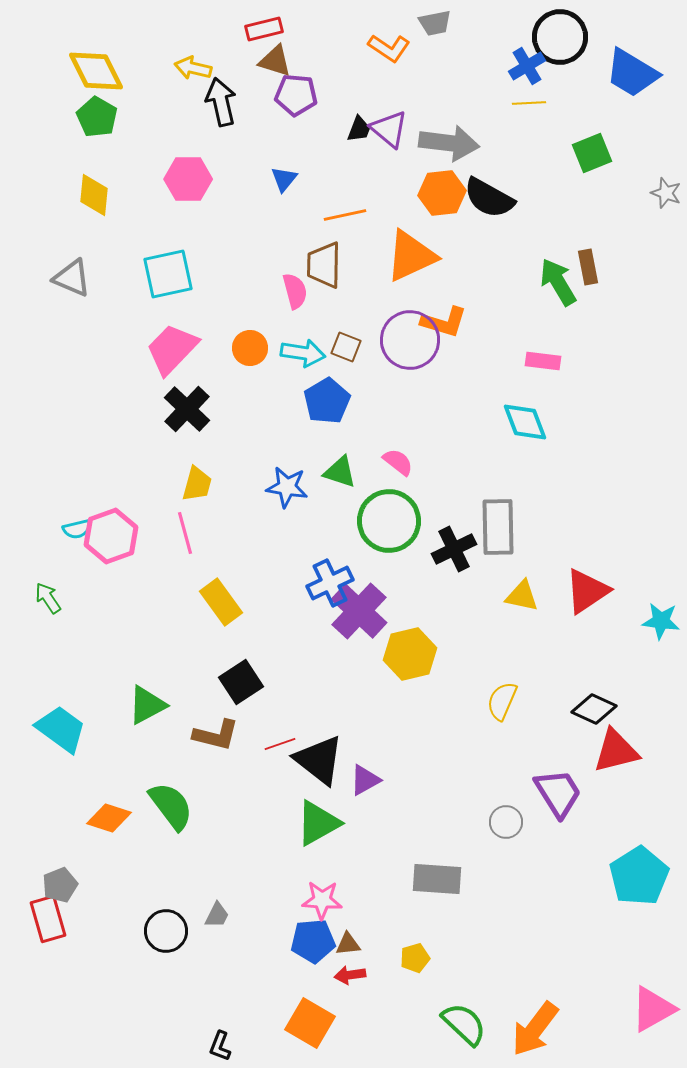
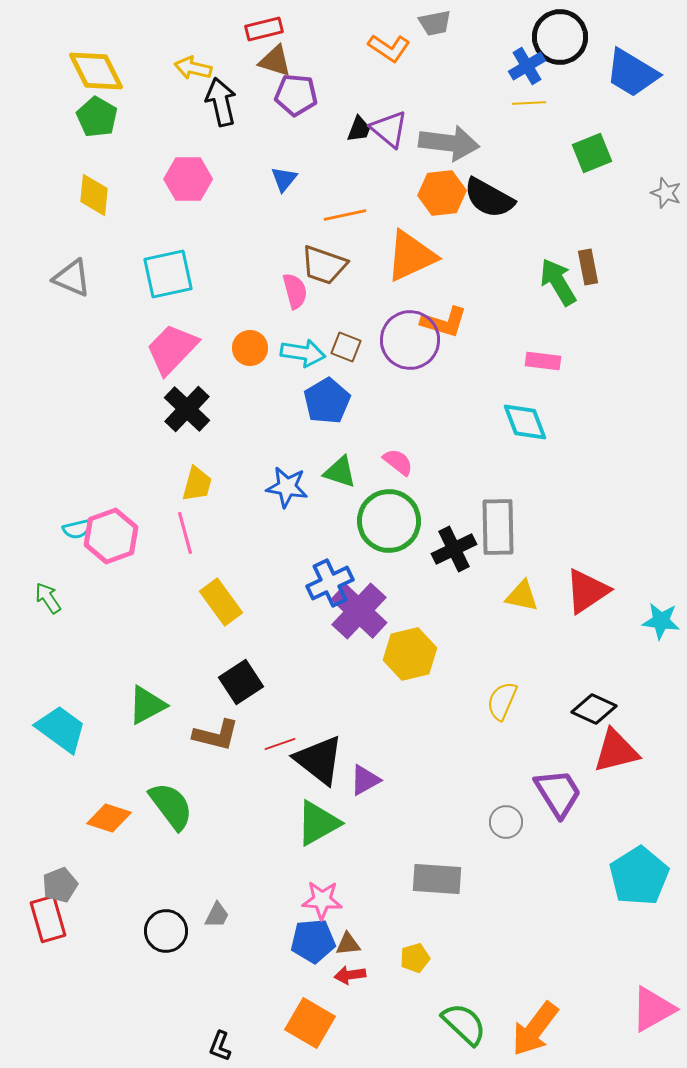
brown trapezoid at (324, 265): rotated 72 degrees counterclockwise
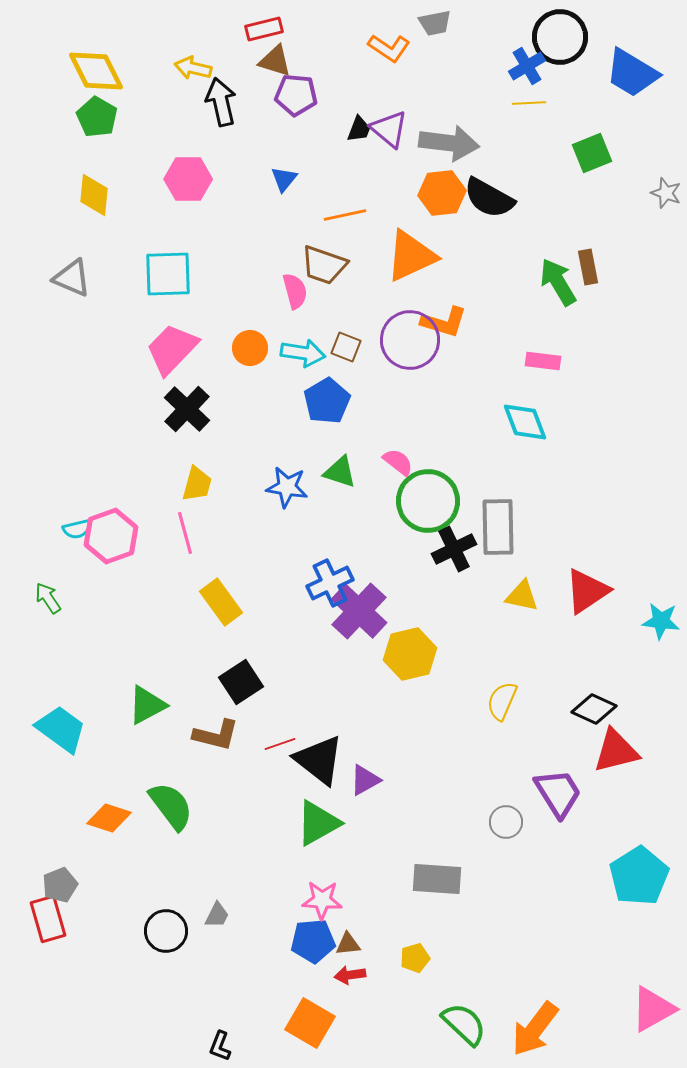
cyan square at (168, 274): rotated 10 degrees clockwise
green circle at (389, 521): moved 39 px right, 20 px up
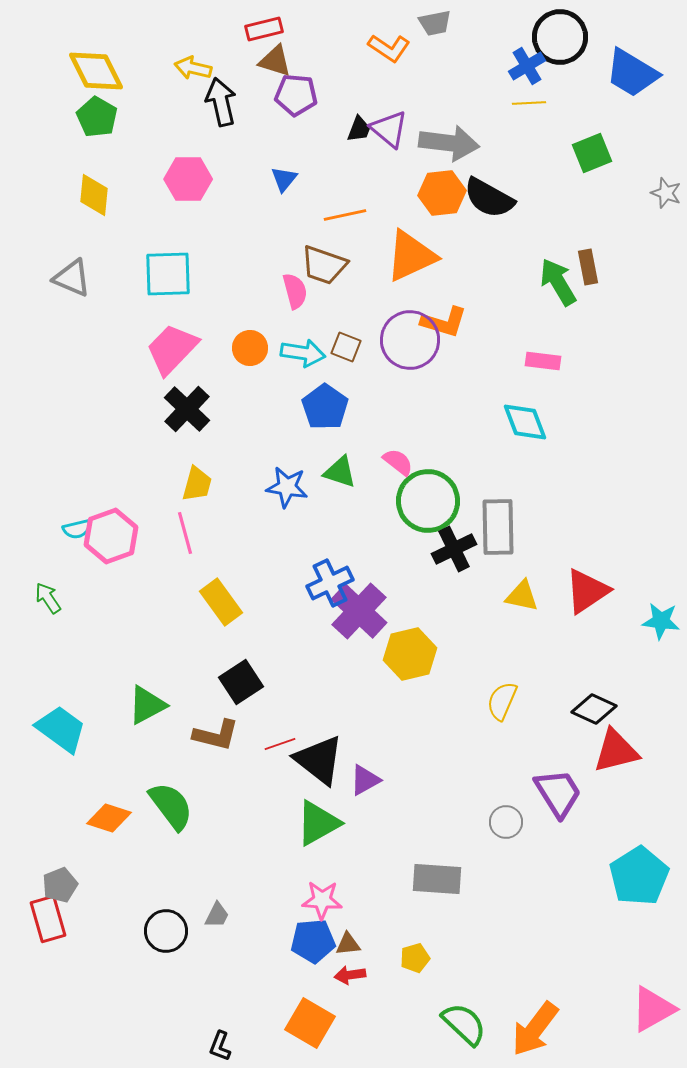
blue pentagon at (327, 401): moved 2 px left, 6 px down; rotated 6 degrees counterclockwise
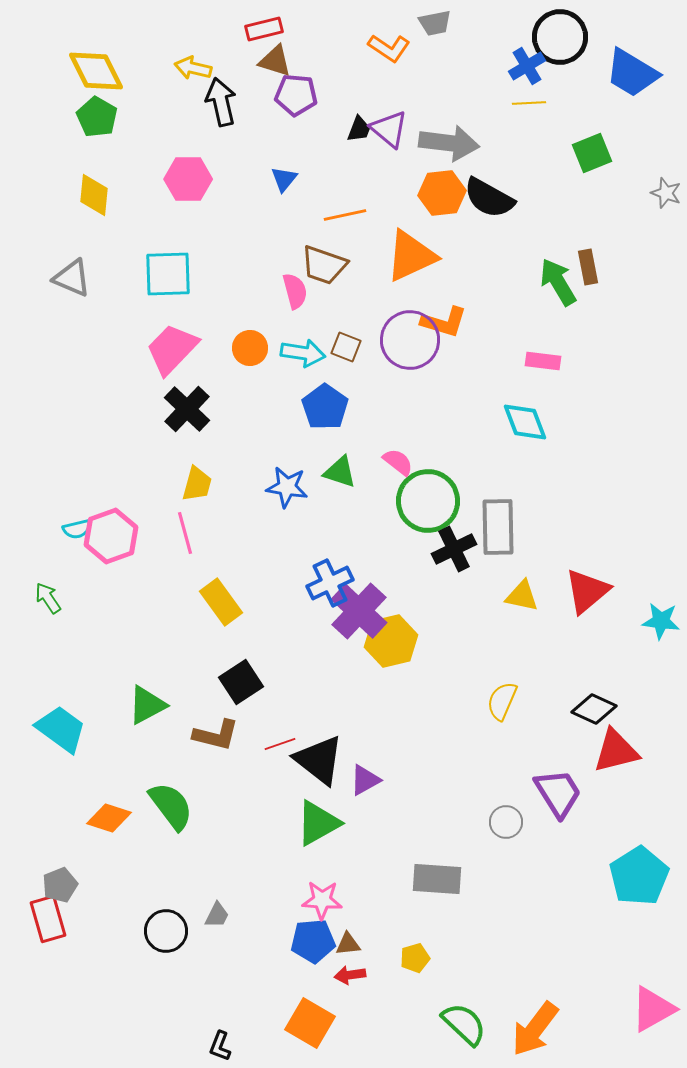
red triangle at (587, 591): rotated 6 degrees counterclockwise
yellow hexagon at (410, 654): moved 19 px left, 13 px up
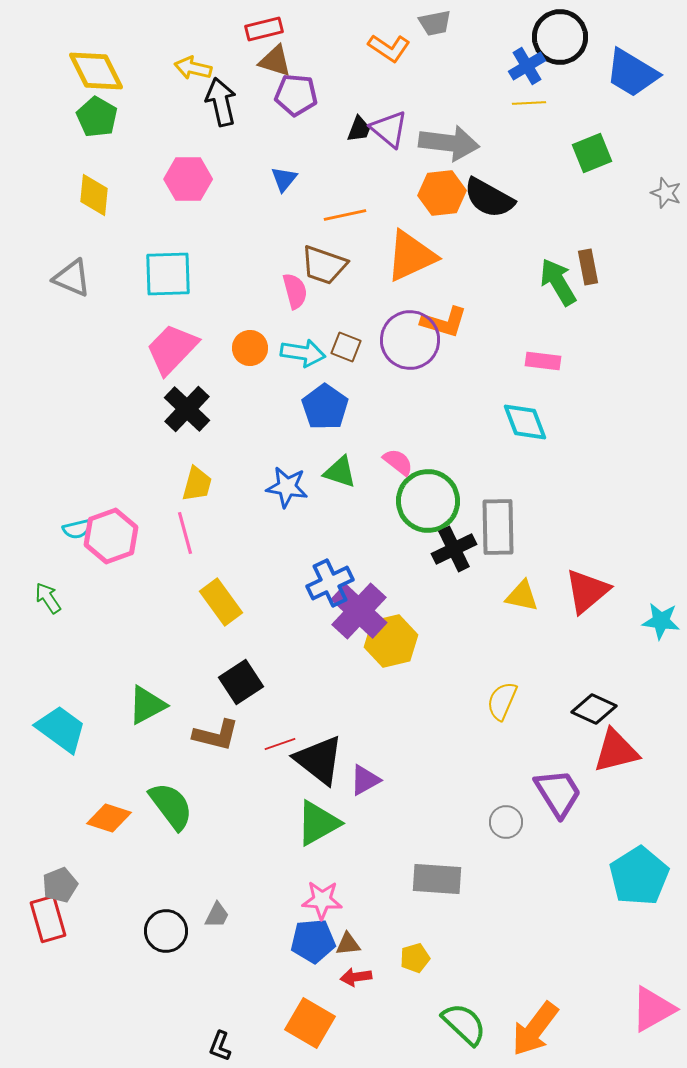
red arrow at (350, 975): moved 6 px right, 2 px down
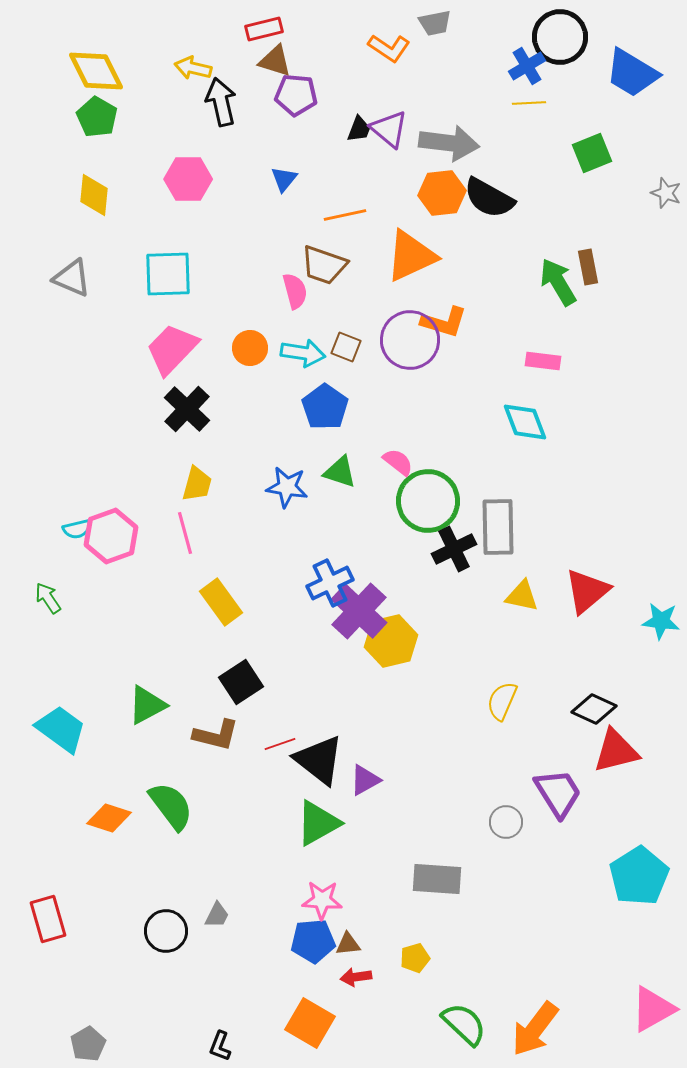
gray pentagon at (60, 885): moved 28 px right, 159 px down; rotated 8 degrees counterclockwise
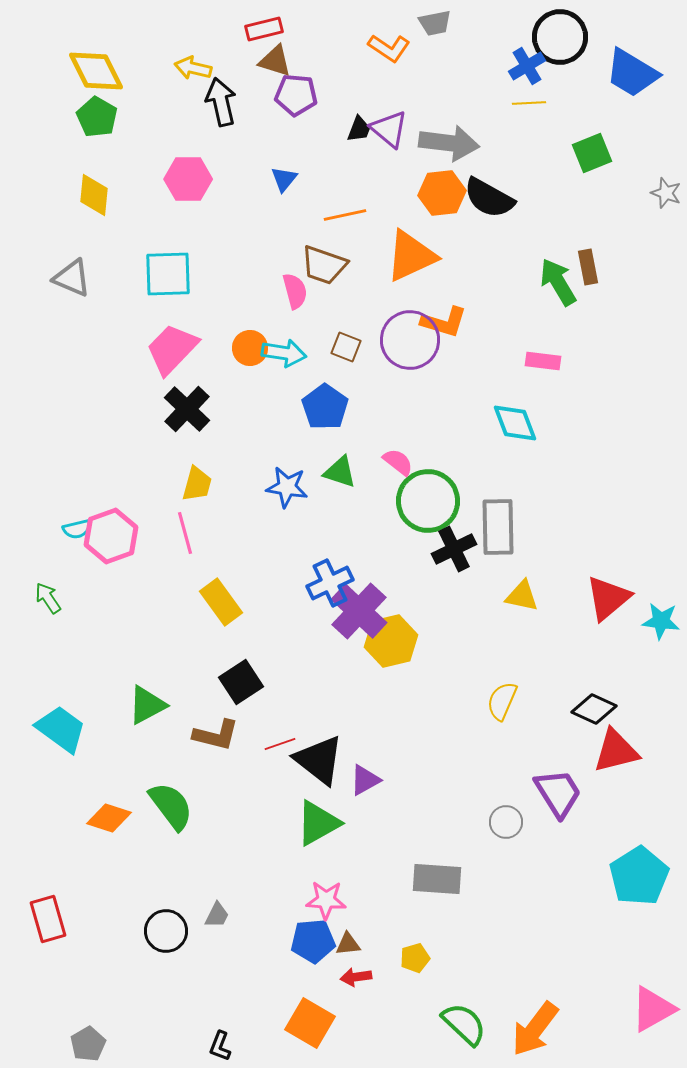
cyan arrow at (303, 353): moved 19 px left
cyan diamond at (525, 422): moved 10 px left, 1 px down
red triangle at (587, 591): moved 21 px right, 7 px down
pink star at (322, 900): moved 4 px right
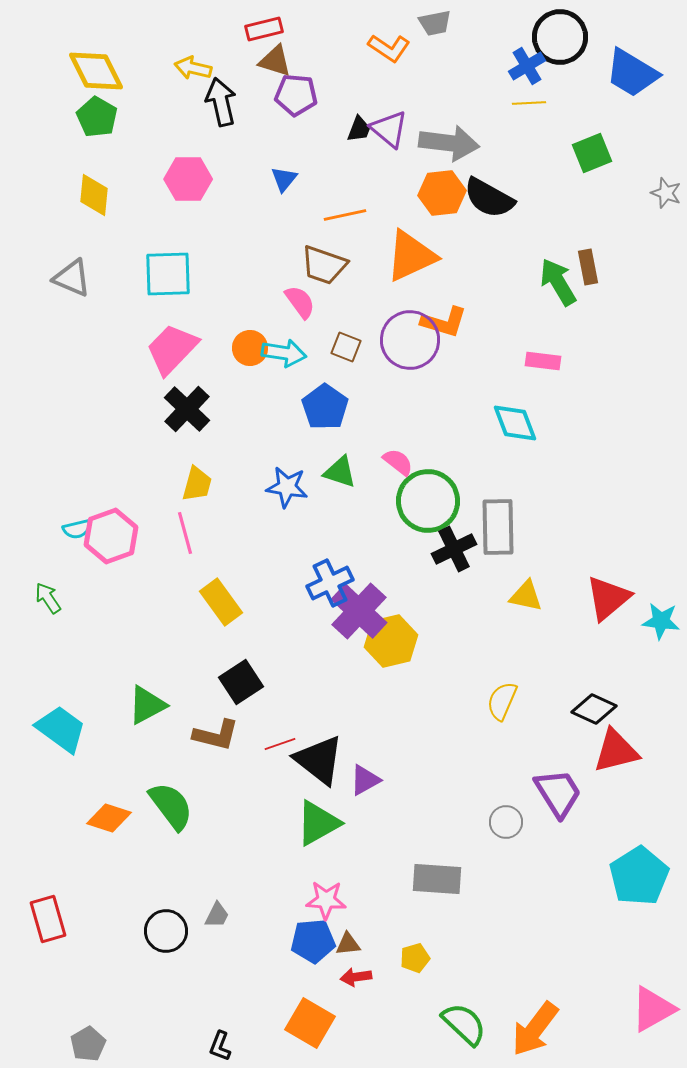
pink semicircle at (295, 291): moved 5 px right, 11 px down; rotated 21 degrees counterclockwise
yellow triangle at (522, 596): moved 4 px right
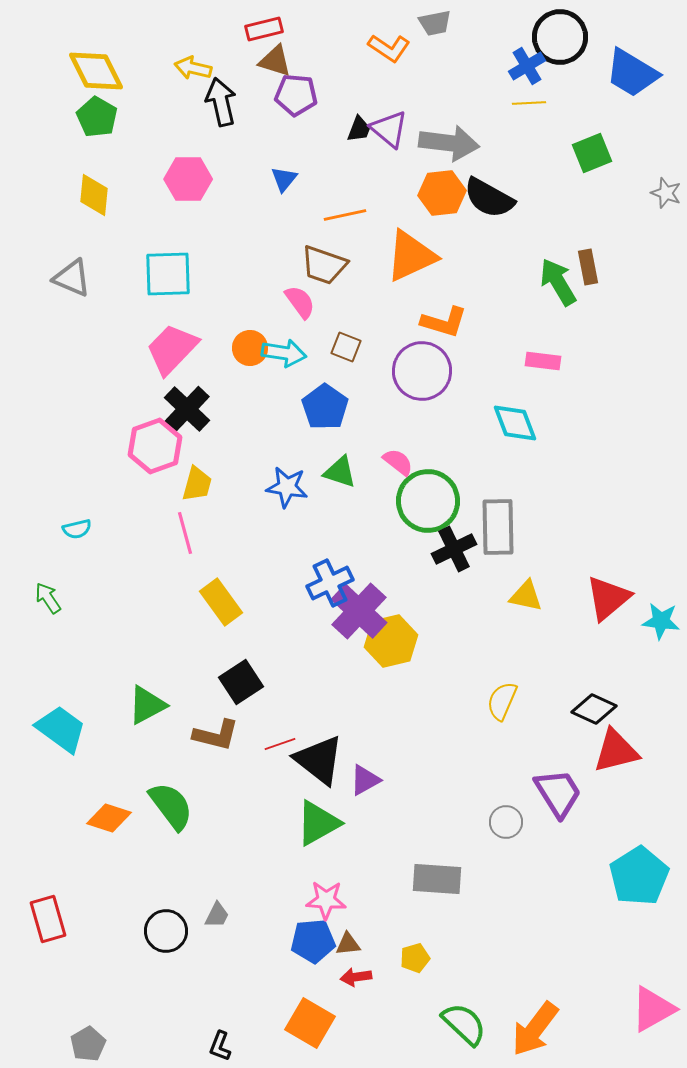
purple circle at (410, 340): moved 12 px right, 31 px down
pink hexagon at (111, 536): moved 44 px right, 90 px up
